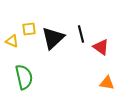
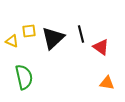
yellow square: moved 2 px down
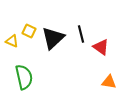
yellow square: rotated 32 degrees clockwise
orange triangle: moved 2 px right, 1 px up
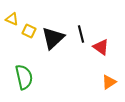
yellow triangle: moved 22 px up
orange triangle: rotated 42 degrees counterclockwise
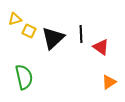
yellow triangle: moved 3 px right; rotated 40 degrees counterclockwise
black line: rotated 12 degrees clockwise
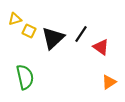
black line: rotated 36 degrees clockwise
green semicircle: moved 1 px right
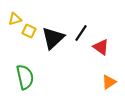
black line: moved 1 px up
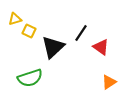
black triangle: moved 9 px down
green semicircle: moved 5 px right, 1 px down; rotated 85 degrees clockwise
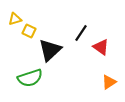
black triangle: moved 3 px left, 3 px down
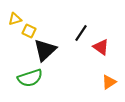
black triangle: moved 5 px left
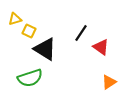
black triangle: moved 1 px up; rotated 45 degrees counterclockwise
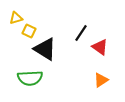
yellow triangle: moved 1 px right, 1 px up
red triangle: moved 1 px left
green semicircle: rotated 15 degrees clockwise
orange triangle: moved 8 px left, 2 px up
